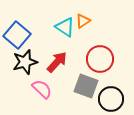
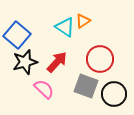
pink semicircle: moved 2 px right
black circle: moved 3 px right, 5 px up
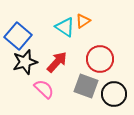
blue square: moved 1 px right, 1 px down
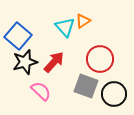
cyan triangle: rotated 15 degrees clockwise
red arrow: moved 3 px left
pink semicircle: moved 3 px left, 2 px down
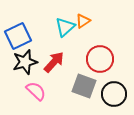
cyan triangle: rotated 30 degrees clockwise
blue square: rotated 24 degrees clockwise
gray square: moved 2 px left
pink semicircle: moved 5 px left
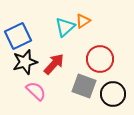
red arrow: moved 2 px down
black circle: moved 1 px left
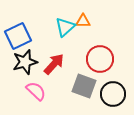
orange triangle: rotated 35 degrees clockwise
